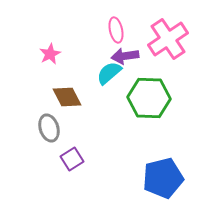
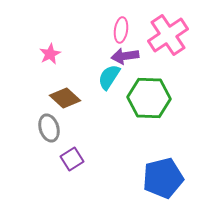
pink ellipse: moved 5 px right; rotated 20 degrees clockwise
pink cross: moved 4 px up
cyan semicircle: moved 4 px down; rotated 16 degrees counterclockwise
brown diamond: moved 2 px left, 1 px down; rotated 20 degrees counterclockwise
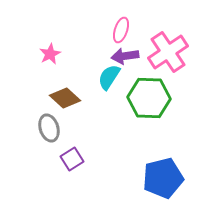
pink ellipse: rotated 10 degrees clockwise
pink cross: moved 17 px down
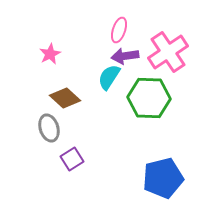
pink ellipse: moved 2 px left
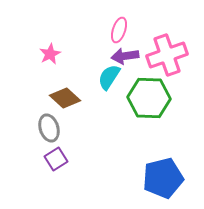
pink cross: moved 1 px left, 3 px down; rotated 15 degrees clockwise
purple square: moved 16 px left
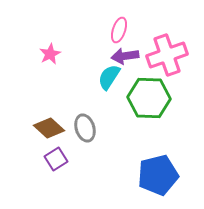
brown diamond: moved 16 px left, 30 px down
gray ellipse: moved 36 px right
blue pentagon: moved 5 px left, 3 px up
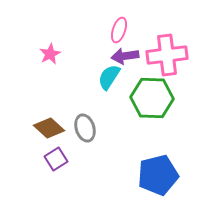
pink cross: rotated 12 degrees clockwise
green hexagon: moved 3 px right
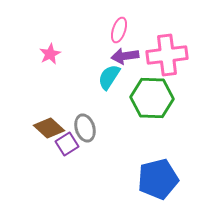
purple square: moved 11 px right, 15 px up
blue pentagon: moved 4 px down
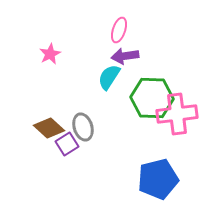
pink cross: moved 10 px right, 59 px down
gray ellipse: moved 2 px left, 1 px up
